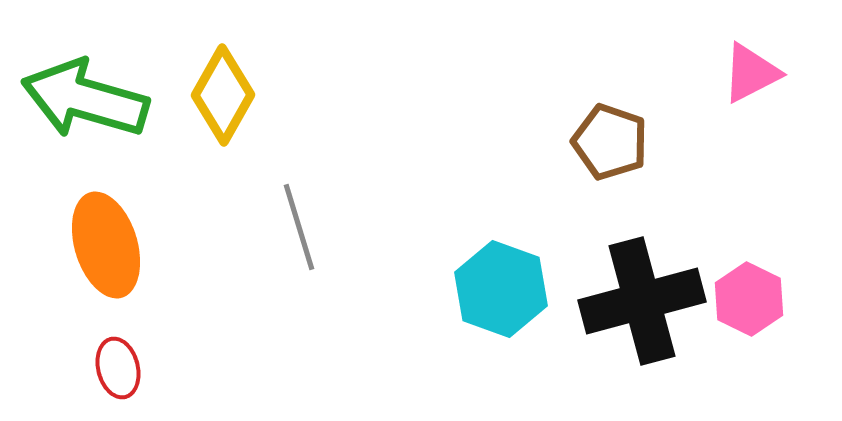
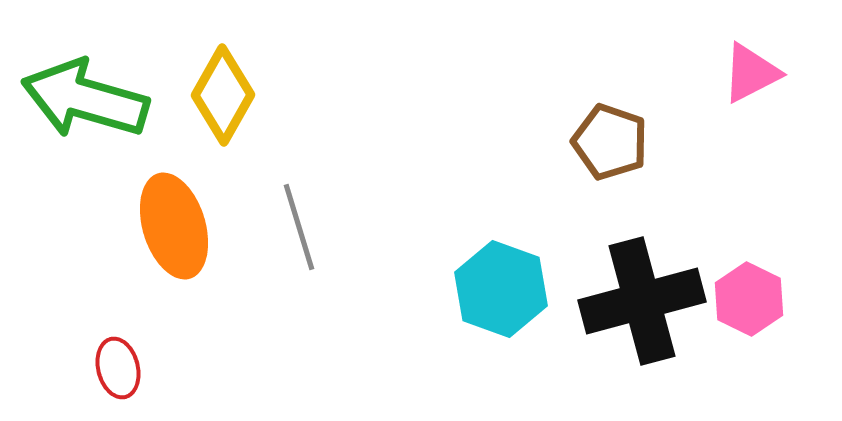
orange ellipse: moved 68 px right, 19 px up
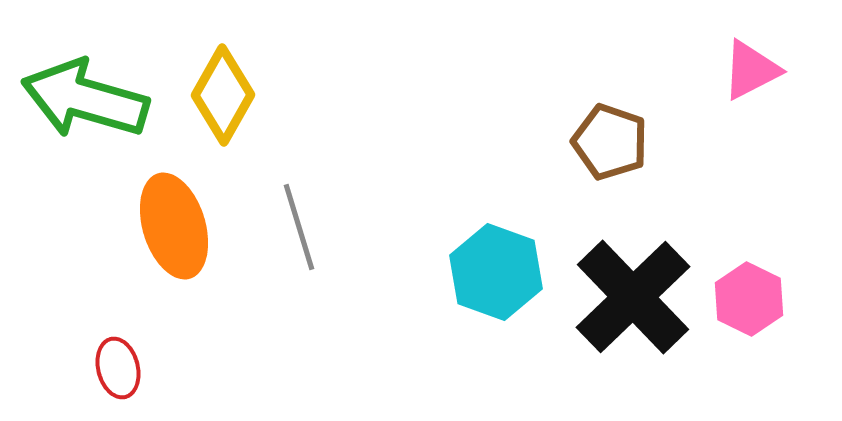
pink triangle: moved 3 px up
cyan hexagon: moved 5 px left, 17 px up
black cross: moved 9 px left, 4 px up; rotated 29 degrees counterclockwise
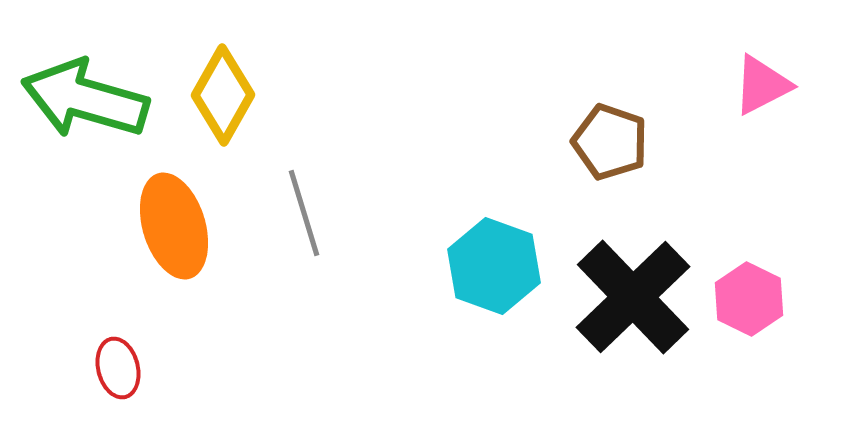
pink triangle: moved 11 px right, 15 px down
gray line: moved 5 px right, 14 px up
cyan hexagon: moved 2 px left, 6 px up
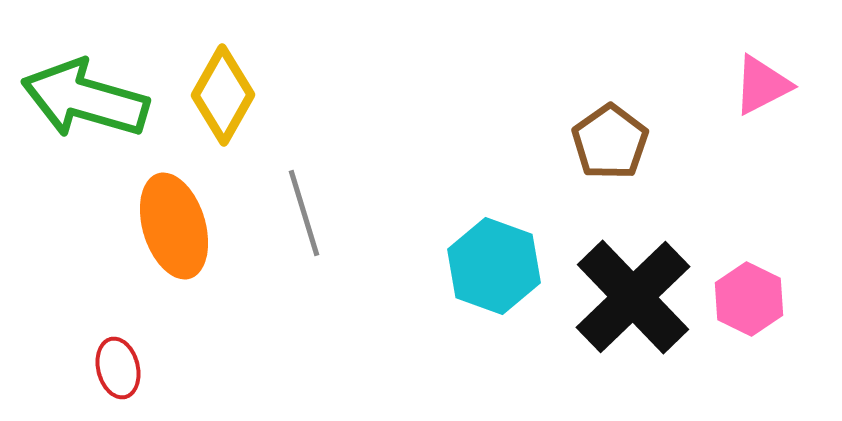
brown pentagon: rotated 18 degrees clockwise
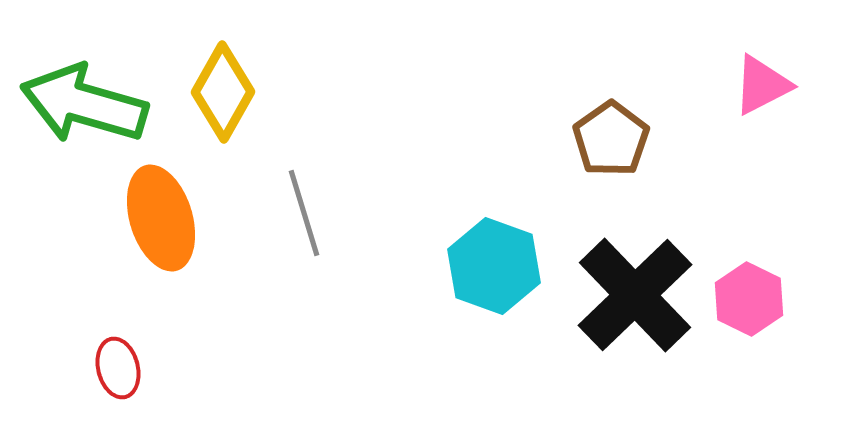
yellow diamond: moved 3 px up
green arrow: moved 1 px left, 5 px down
brown pentagon: moved 1 px right, 3 px up
orange ellipse: moved 13 px left, 8 px up
black cross: moved 2 px right, 2 px up
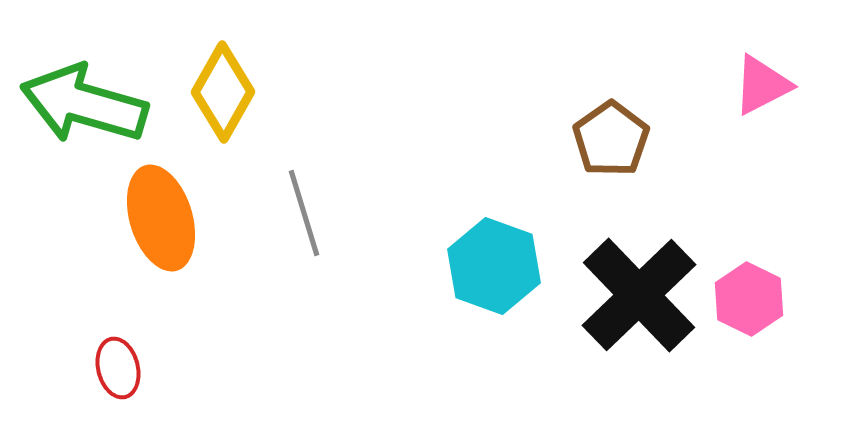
black cross: moved 4 px right
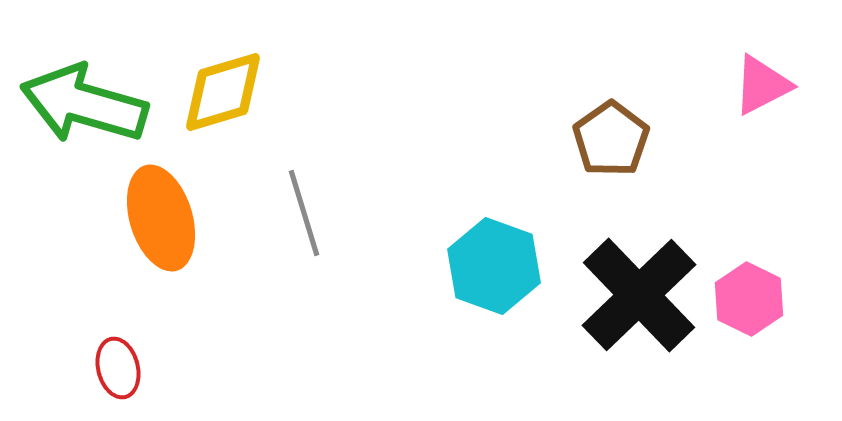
yellow diamond: rotated 44 degrees clockwise
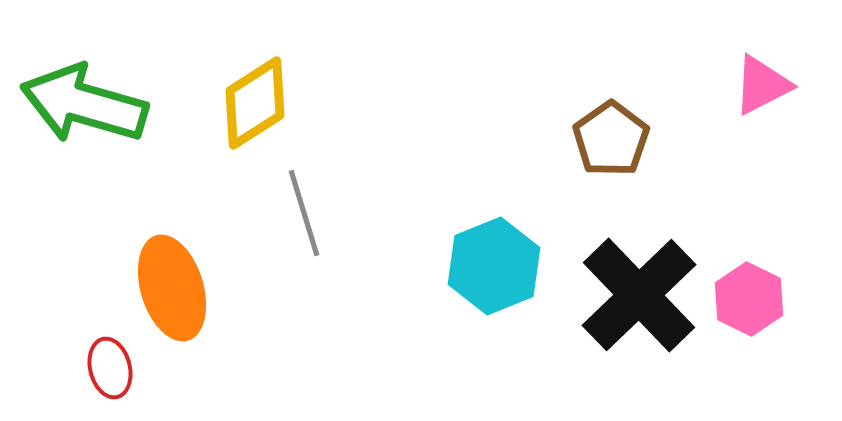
yellow diamond: moved 32 px right, 11 px down; rotated 16 degrees counterclockwise
orange ellipse: moved 11 px right, 70 px down
cyan hexagon: rotated 18 degrees clockwise
red ellipse: moved 8 px left
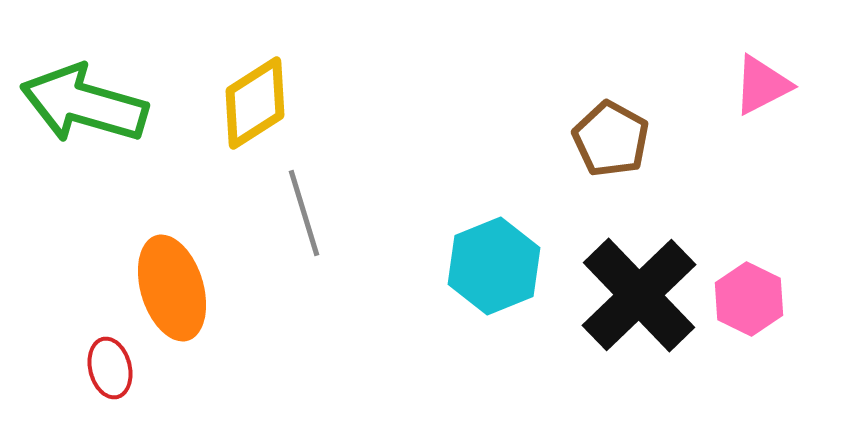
brown pentagon: rotated 8 degrees counterclockwise
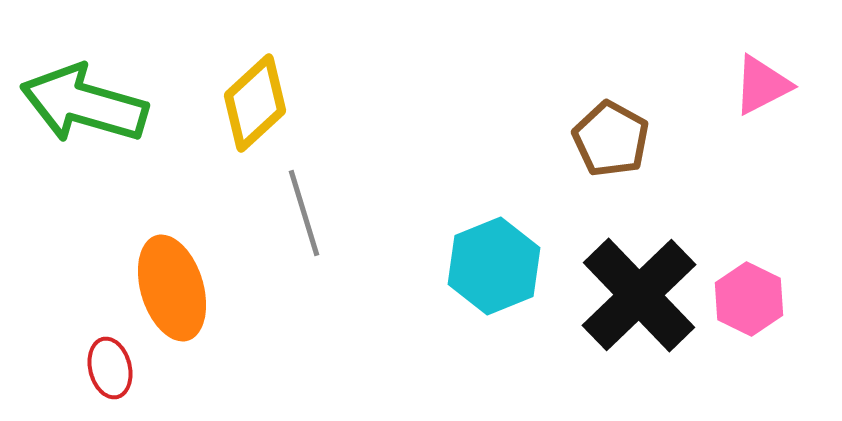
yellow diamond: rotated 10 degrees counterclockwise
